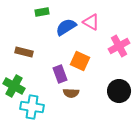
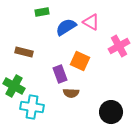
black circle: moved 8 px left, 21 px down
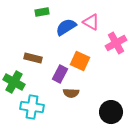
pink cross: moved 3 px left, 3 px up
brown rectangle: moved 9 px right, 6 px down
purple rectangle: rotated 48 degrees clockwise
green cross: moved 4 px up
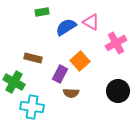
orange square: rotated 24 degrees clockwise
black circle: moved 7 px right, 21 px up
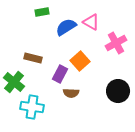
green cross: rotated 10 degrees clockwise
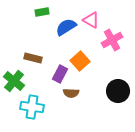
pink triangle: moved 2 px up
pink cross: moved 4 px left, 3 px up
green cross: moved 1 px up
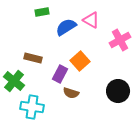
pink cross: moved 8 px right
brown semicircle: rotated 14 degrees clockwise
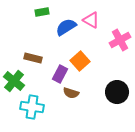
black circle: moved 1 px left, 1 px down
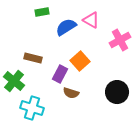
cyan cross: moved 1 px down; rotated 10 degrees clockwise
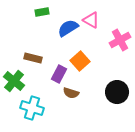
blue semicircle: moved 2 px right, 1 px down
purple rectangle: moved 1 px left
